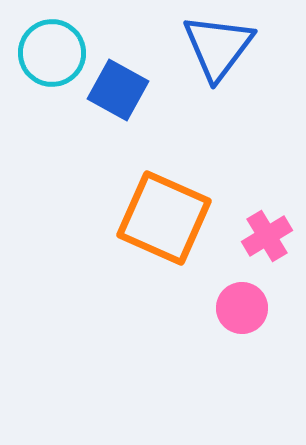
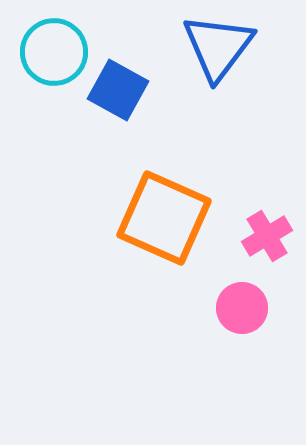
cyan circle: moved 2 px right, 1 px up
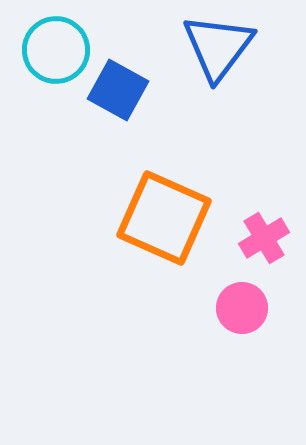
cyan circle: moved 2 px right, 2 px up
pink cross: moved 3 px left, 2 px down
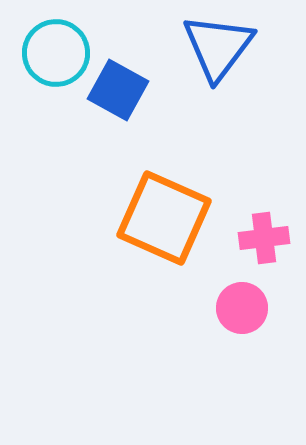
cyan circle: moved 3 px down
pink cross: rotated 24 degrees clockwise
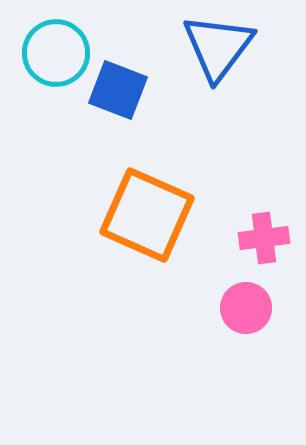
blue square: rotated 8 degrees counterclockwise
orange square: moved 17 px left, 3 px up
pink circle: moved 4 px right
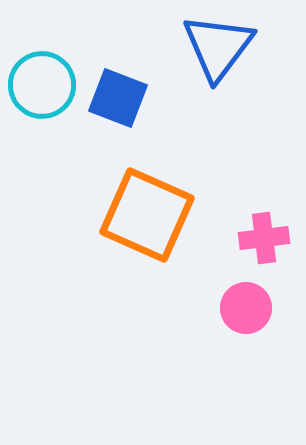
cyan circle: moved 14 px left, 32 px down
blue square: moved 8 px down
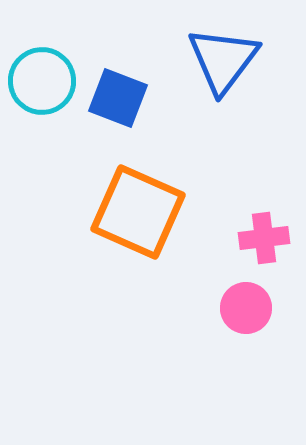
blue triangle: moved 5 px right, 13 px down
cyan circle: moved 4 px up
orange square: moved 9 px left, 3 px up
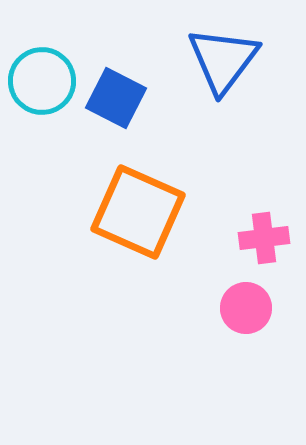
blue square: moved 2 px left; rotated 6 degrees clockwise
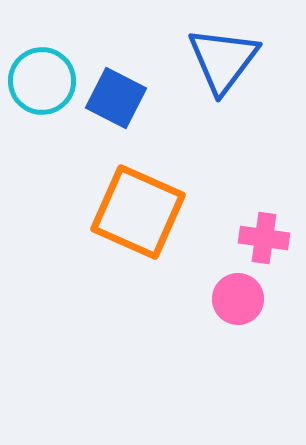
pink cross: rotated 15 degrees clockwise
pink circle: moved 8 px left, 9 px up
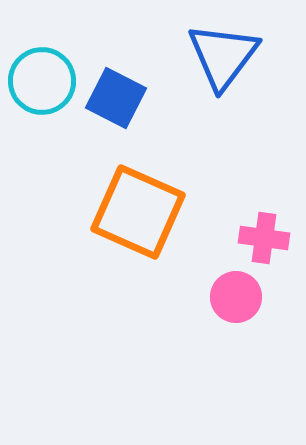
blue triangle: moved 4 px up
pink circle: moved 2 px left, 2 px up
